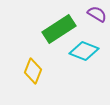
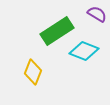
green rectangle: moved 2 px left, 2 px down
yellow diamond: moved 1 px down
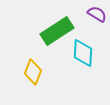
cyan diamond: moved 1 px left, 2 px down; rotated 72 degrees clockwise
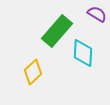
green rectangle: rotated 16 degrees counterclockwise
yellow diamond: rotated 25 degrees clockwise
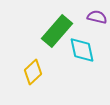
purple semicircle: moved 3 px down; rotated 18 degrees counterclockwise
cyan diamond: moved 1 px left, 3 px up; rotated 16 degrees counterclockwise
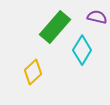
green rectangle: moved 2 px left, 4 px up
cyan diamond: rotated 44 degrees clockwise
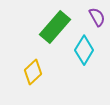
purple semicircle: rotated 48 degrees clockwise
cyan diamond: moved 2 px right
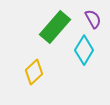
purple semicircle: moved 4 px left, 2 px down
yellow diamond: moved 1 px right
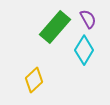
purple semicircle: moved 5 px left
yellow diamond: moved 8 px down
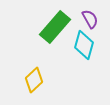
purple semicircle: moved 2 px right
cyan diamond: moved 5 px up; rotated 16 degrees counterclockwise
